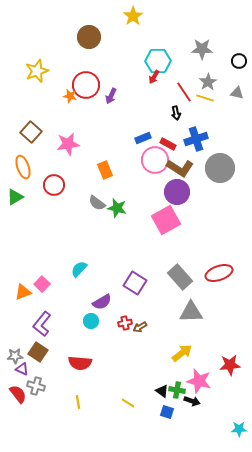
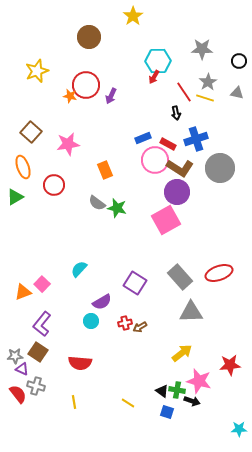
yellow line at (78, 402): moved 4 px left
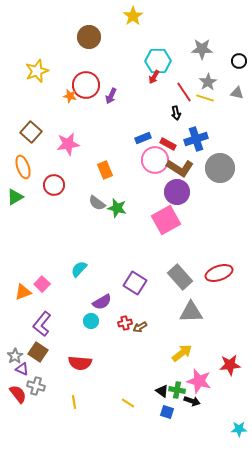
gray star at (15, 356): rotated 28 degrees counterclockwise
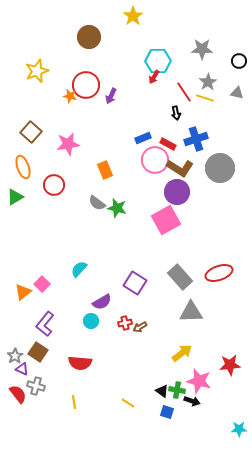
orange triangle at (23, 292): rotated 18 degrees counterclockwise
purple L-shape at (42, 324): moved 3 px right
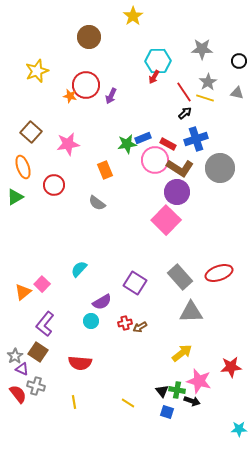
black arrow at (176, 113): moved 9 px right; rotated 120 degrees counterclockwise
green star at (117, 208): moved 10 px right, 64 px up; rotated 24 degrees counterclockwise
pink square at (166, 220): rotated 16 degrees counterclockwise
red star at (230, 365): moved 1 px right, 2 px down
black triangle at (162, 391): rotated 16 degrees clockwise
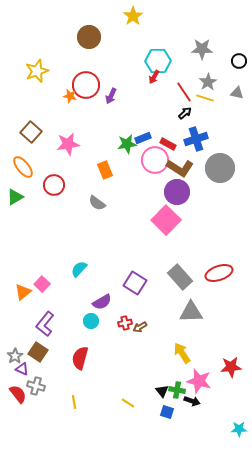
orange ellipse at (23, 167): rotated 20 degrees counterclockwise
yellow arrow at (182, 353): rotated 85 degrees counterclockwise
red semicircle at (80, 363): moved 5 px up; rotated 100 degrees clockwise
